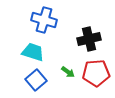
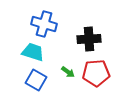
blue cross: moved 4 px down
black cross: rotated 10 degrees clockwise
blue square: rotated 20 degrees counterclockwise
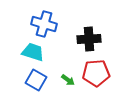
green arrow: moved 8 px down
